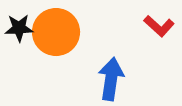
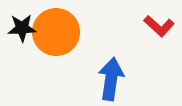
black star: moved 3 px right
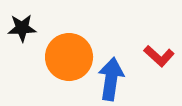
red L-shape: moved 30 px down
orange circle: moved 13 px right, 25 px down
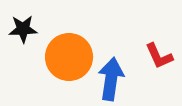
black star: moved 1 px right, 1 px down
red L-shape: rotated 24 degrees clockwise
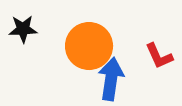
orange circle: moved 20 px right, 11 px up
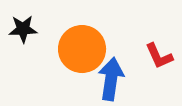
orange circle: moved 7 px left, 3 px down
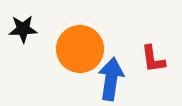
orange circle: moved 2 px left
red L-shape: moved 6 px left, 3 px down; rotated 16 degrees clockwise
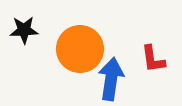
black star: moved 1 px right, 1 px down
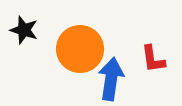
black star: rotated 20 degrees clockwise
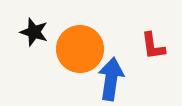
black star: moved 10 px right, 2 px down
red L-shape: moved 13 px up
